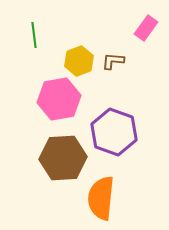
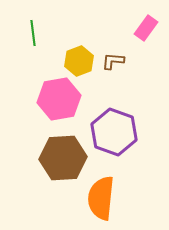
green line: moved 1 px left, 2 px up
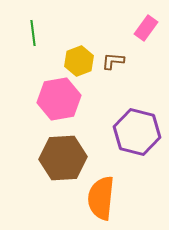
purple hexagon: moved 23 px right; rotated 6 degrees counterclockwise
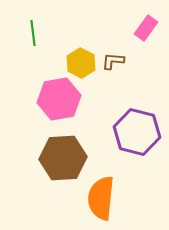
yellow hexagon: moved 2 px right, 2 px down; rotated 12 degrees counterclockwise
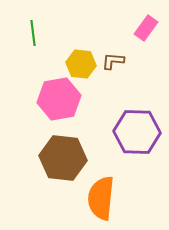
yellow hexagon: moved 1 px down; rotated 20 degrees counterclockwise
purple hexagon: rotated 12 degrees counterclockwise
brown hexagon: rotated 9 degrees clockwise
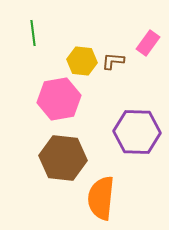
pink rectangle: moved 2 px right, 15 px down
yellow hexagon: moved 1 px right, 3 px up
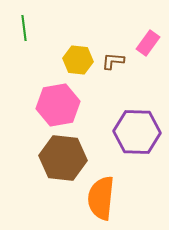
green line: moved 9 px left, 5 px up
yellow hexagon: moved 4 px left, 1 px up
pink hexagon: moved 1 px left, 6 px down
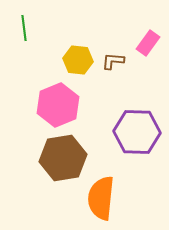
pink hexagon: rotated 12 degrees counterclockwise
brown hexagon: rotated 15 degrees counterclockwise
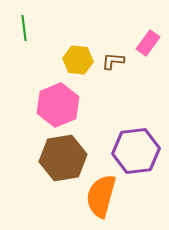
purple hexagon: moved 1 px left, 19 px down; rotated 9 degrees counterclockwise
orange semicircle: moved 2 px up; rotated 9 degrees clockwise
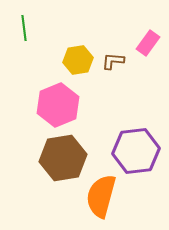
yellow hexagon: rotated 16 degrees counterclockwise
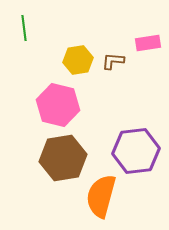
pink rectangle: rotated 45 degrees clockwise
pink hexagon: rotated 24 degrees counterclockwise
